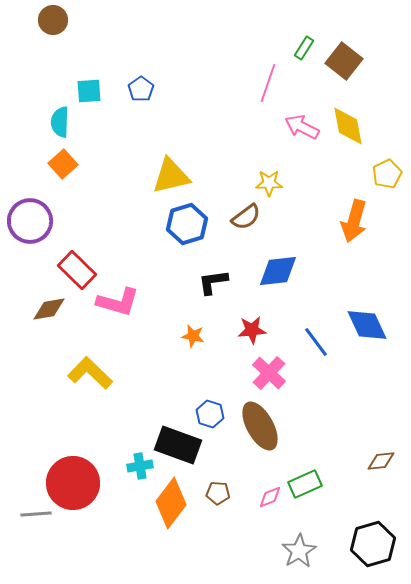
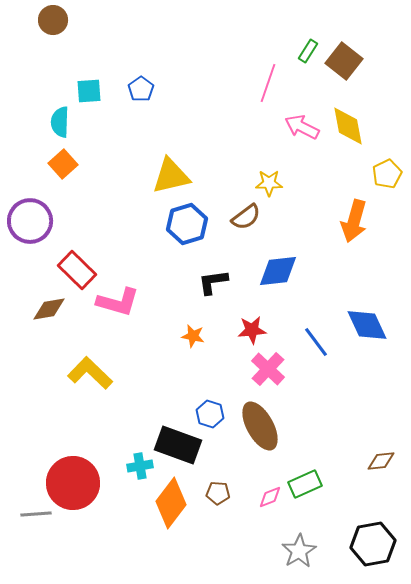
green rectangle at (304, 48): moved 4 px right, 3 px down
pink cross at (269, 373): moved 1 px left, 4 px up
black hexagon at (373, 544): rotated 6 degrees clockwise
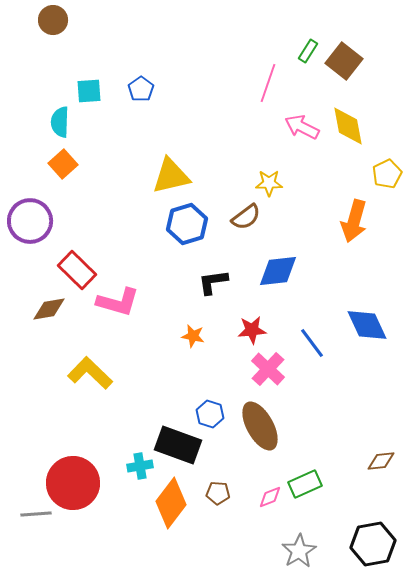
blue line at (316, 342): moved 4 px left, 1 px down
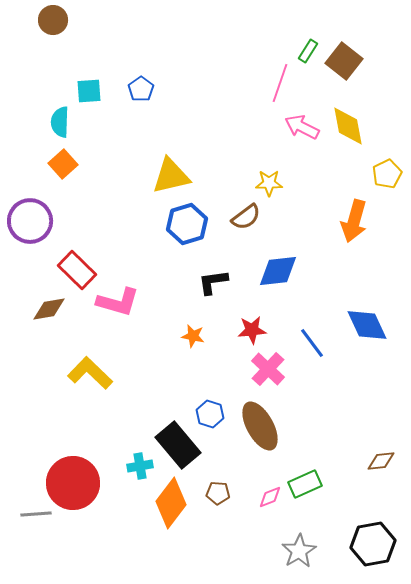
pink line at (268, 83): moved 12 px right
black rectangle at (178, 445): rotated 30 degrees clockwise
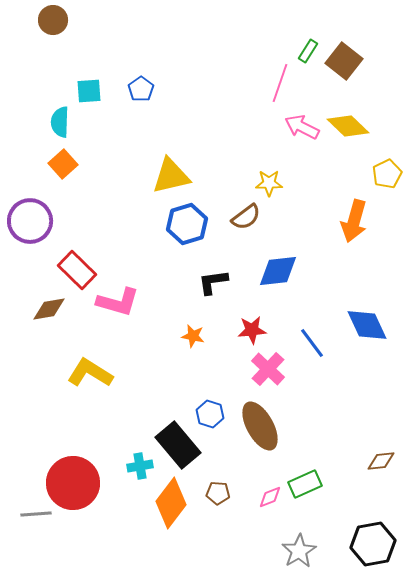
yellow diamond at (348, 126): rotated 36 degrees counterclockwise
yellow L-shape at (90, 373): rotated 12 degrees counterclockwise
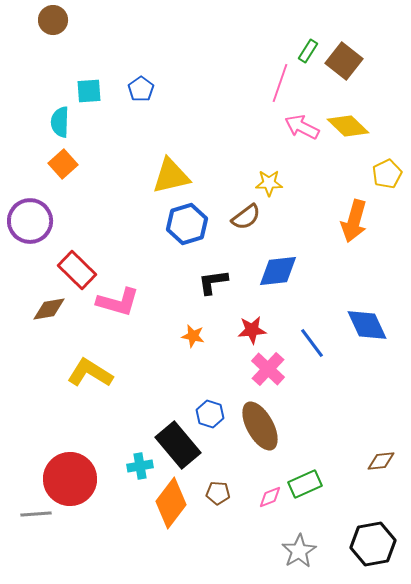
red circle at (73, 483): moved 3 px left, 4 px up
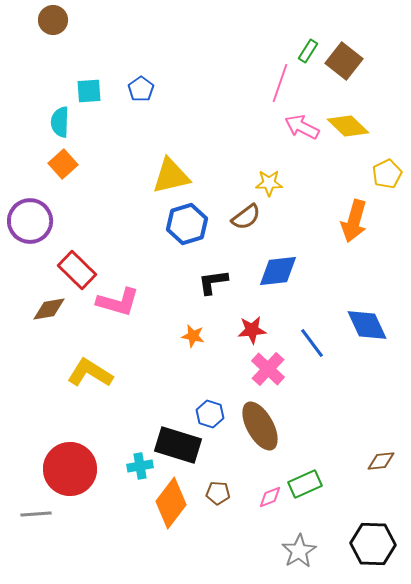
black rectangle at (178, 445): rotated 33 degrees counterclockwise
red circle at (70, 479): moved 10 px up
black hexagon at (373, 544): rotated 12 degrees clockwise
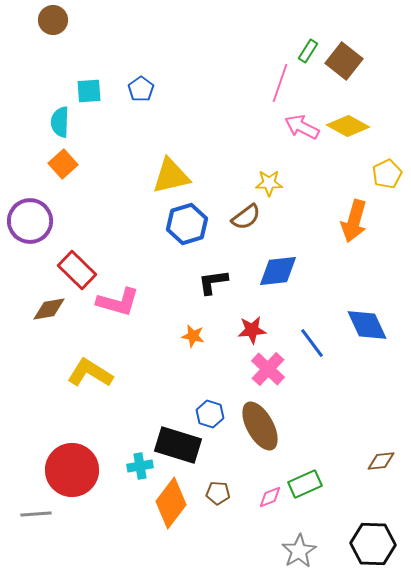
yellow diamond at (348, 126): rotated 15 degrees counterclockwise
red circle at (70, 469): moved 2 px right, 1 px down
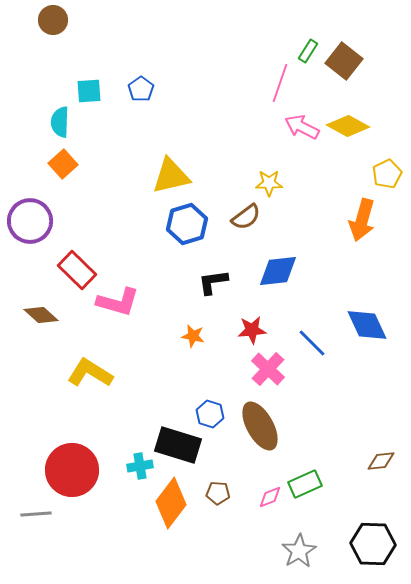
orange arrow at (354, 221): moved 8 px right, 1 px up
brown diamond at (49, 309): moved 8 px left, 6 px down; rotated 52 degrees clockwise
blue line at (312, 343): rotated 8 degrees counterclockwise
